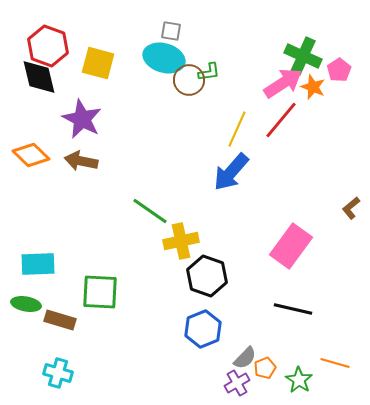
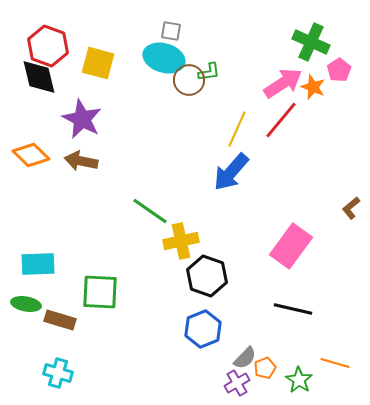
green cross: moved 8 px right, 14 px up
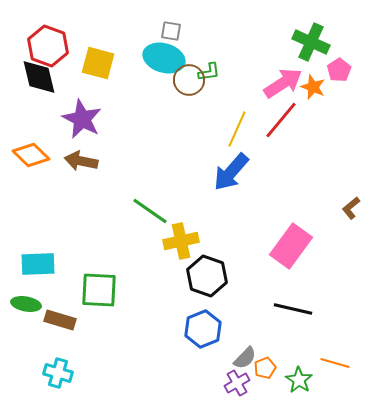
green square: moved 1 px left, 2 px up
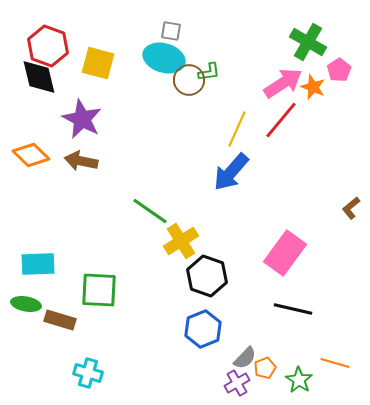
green cross: moved 3 px left; rotated 6 degrees clockwise
yellow cross: rotated 20 degrees counterclockwise
pink rectangle: moved 6 px left, 7 px down
cyan cross: moved 30 px right
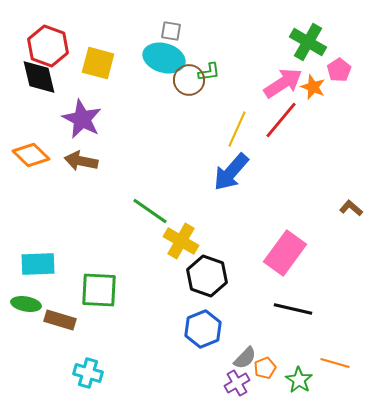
brown L-shape: rotated 80 degrees clockwise
yellow cross: rotated 28 degrees counterclockwise
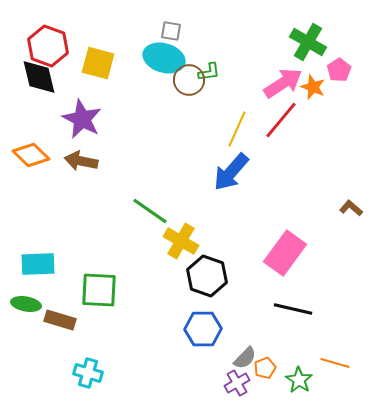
blue hexagon: rotated 21 degrees clockwise
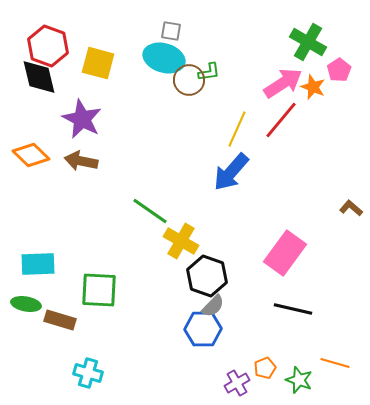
gray semicircle: moved 32 px left, 52 px up
green star: rotated 12 degrees counterclockwise
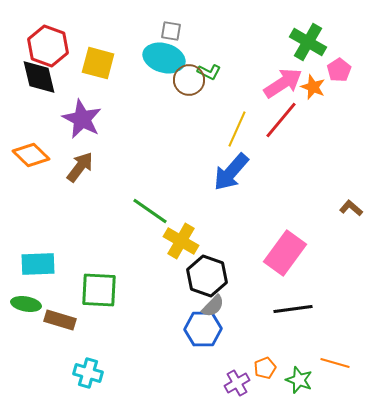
green L-shape: rotated 35 degrees clockwise
brown arrow: moved 1 px left, 6 px down; rotated 116 degrees clockwise
black line: rotated 21 degrees counterclockwise
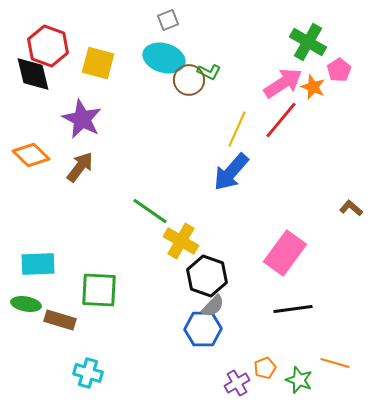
gray square: moved 3 px left, 11 px up; rotated 30 degrees counterclockwise
black diamond: moved 6 px left, 3 px up
